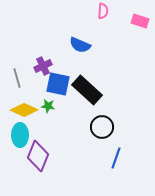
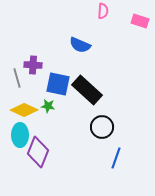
purple cross: moved 10 px left, 1 px up; rotated 30 degrees clockwise
purple diamond: moved 4 px up
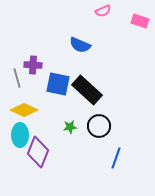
pink semicircle: rotated 63 degrees clockwise
green star: moved 22 px right, 21 px down; rotated 16 degrees counterclockwise
black circle: moved 3 px left, 1 px up
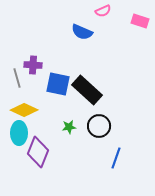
blue semicircle: moved 2 px right, 13 px up
green star: moved 1 px left
cyan ellipse: moved 1 px left, 2 px up
